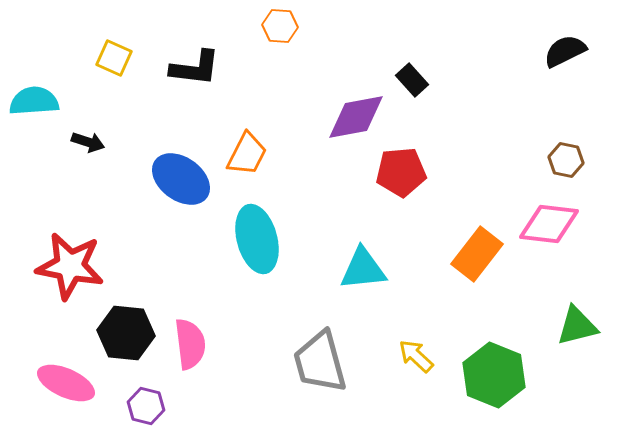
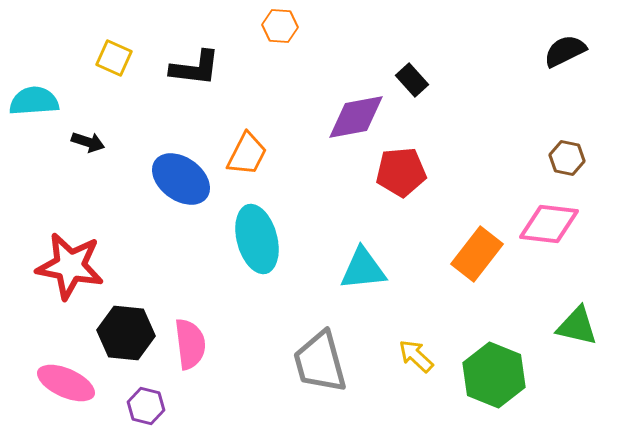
brown hexagon: moved 1 px right, 2 px up
green triangle: rotated 27 degrees clockwise
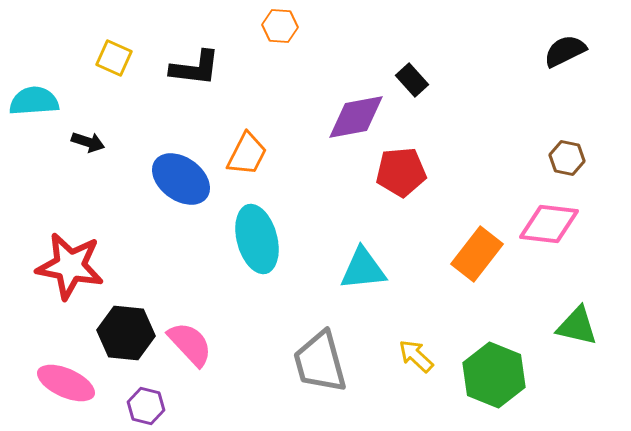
pink semicircle: rotated 36 degrees counterclockwise
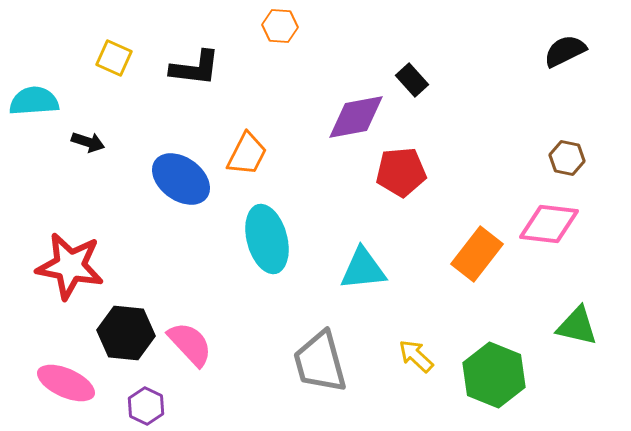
cyan ellipse: moved 10 px right
purple hexagon: rotated 12 degrees clockwise
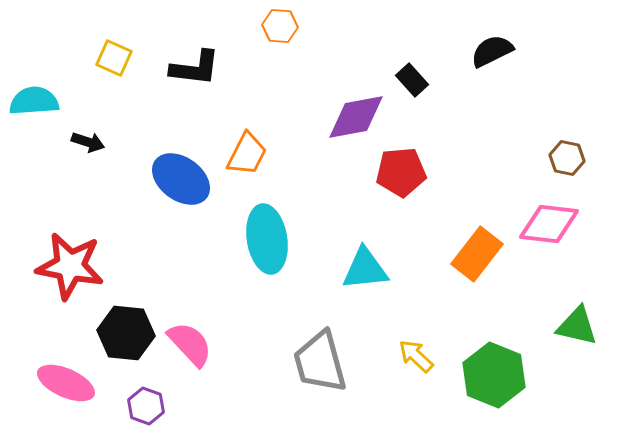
black semicircle: moved 73 px left
cyan ellipse: rotated 6 degrees clockwise
cyan triangle: moved 2 px right
purple hexagon: rotated 6 degrees counterclockwise
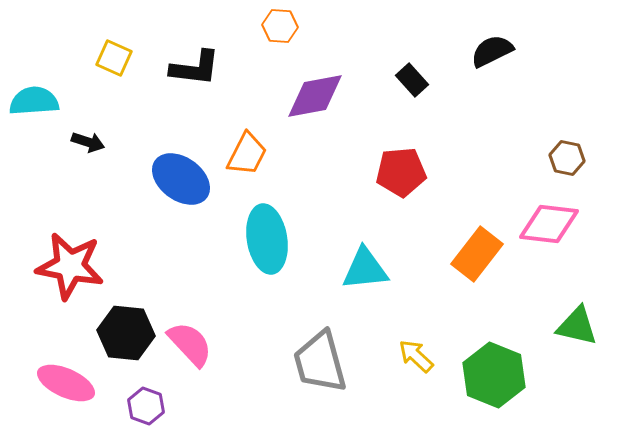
purple diamond: moved 41 px left, 21 px up
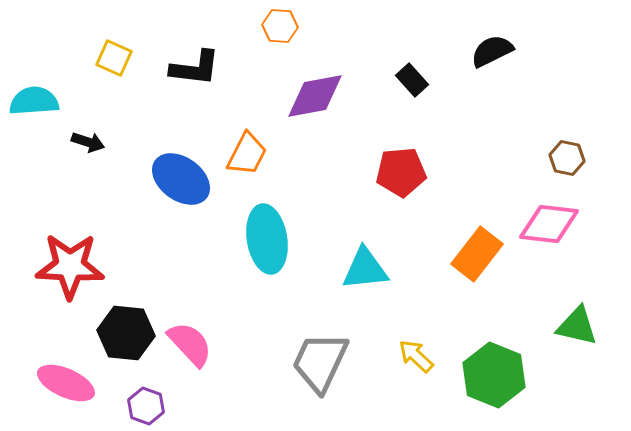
red star: rotated 8 degrees counterclockwise
gray trapezoid: rotated 40 degrees clockwise
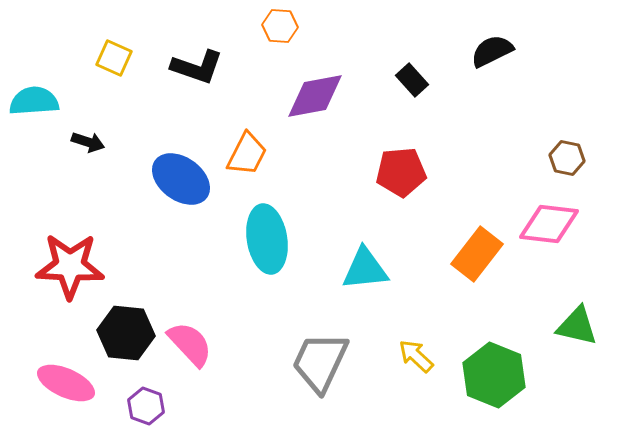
black L-shape: moved 2 px right, 1 px up; rotated 12 degrees clockwise
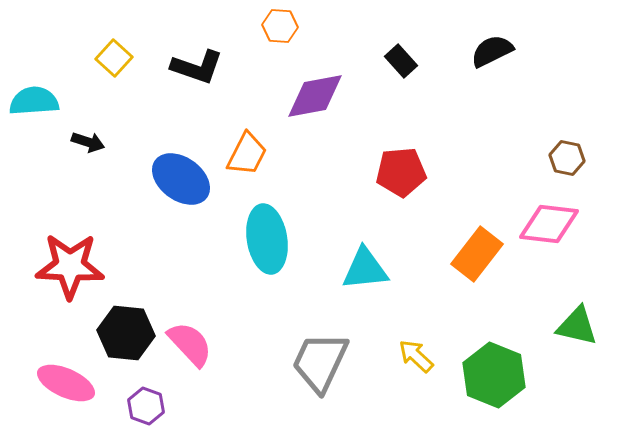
yellow square: rotated 18 degrees clockwise
black rectangle: moved 11 px left, 19 px up
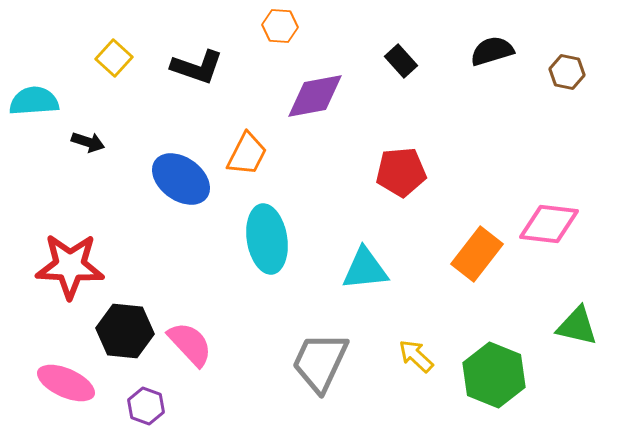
black semicircle: rotated 9 degrees clockwise
brown hexagon: moved 86 px up
black hexagon: moved 1 px left, 2 px up
